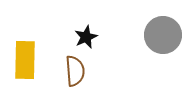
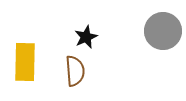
gray circle: moved 4 px up
yellow rectangle: moved 2 px down
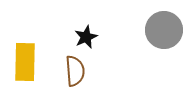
gray circle: moved 1 px right, 1 px up
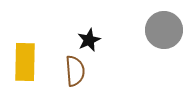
black star: moved 3 px right, 3 px down
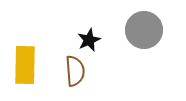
gray circle: moved 20 px left
yellow rectangle: moved 3 px down
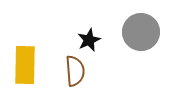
gray circle: moved 3 px left, 2 px down
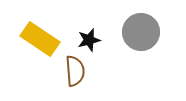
black star: rotated 10 degrees clockwise
yellow rectangle: moved 15 px right, 26 px up; rotated 57 degrees counterclockwise
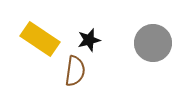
gray circle: moved 12 px right, 11 px down
brown semicircle: rotated 12 degrees clockwise
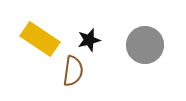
gray circle: moved 8 px left, 2 px down
brown semicircle: moved 2 px left
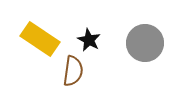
black star: rotated 30 degrees counterclockwise
gray circle: moved 2 px up
